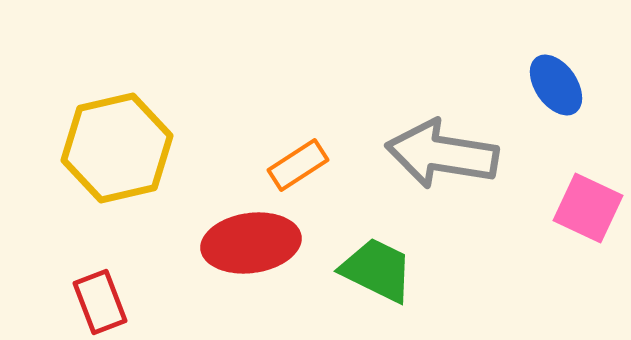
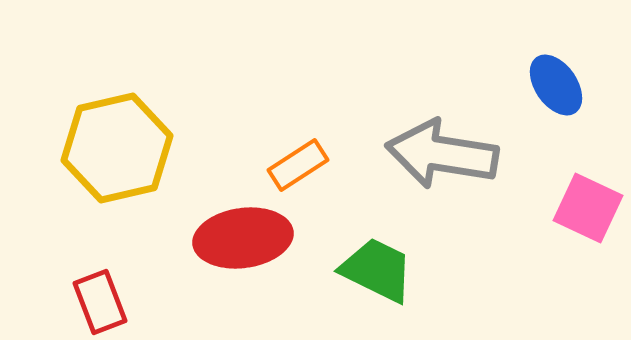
red ellipse: moved 8 px left, 5 px up
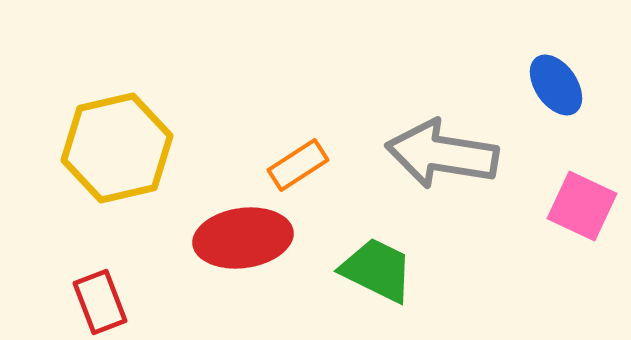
pink square: moved 6 px left, 2 px up
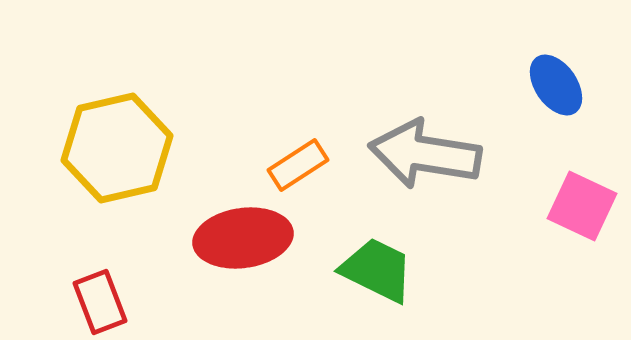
gray arrow: moved 17 px left
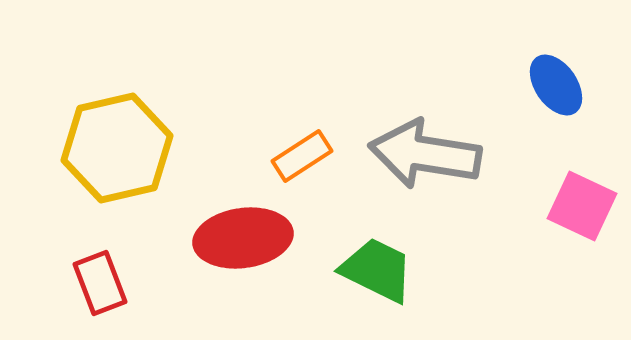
orange rectangle: moved 4 px right, 9 px up
red rectangle: moved 19 px up
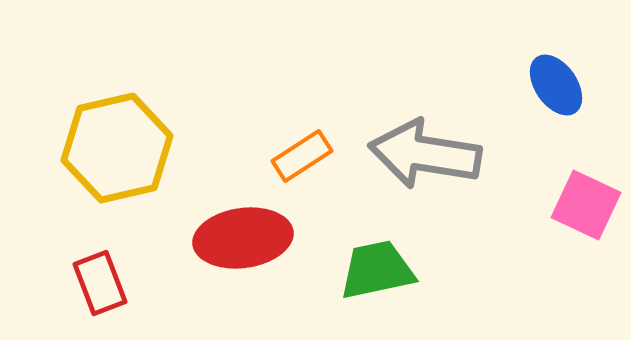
pink square: moved 4 px right, 1 px up
green trapezoid: rotated 38 degrees counterclockwise
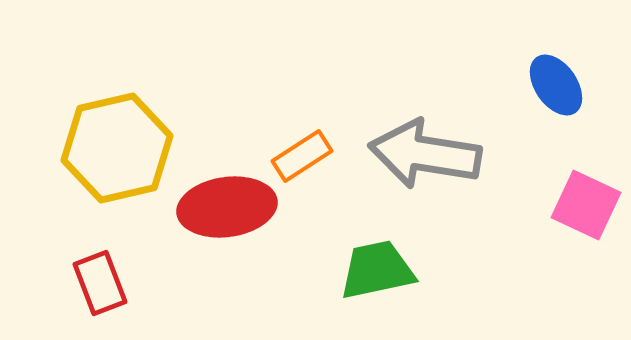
red ellipse: moved 16 px left, 31 px up
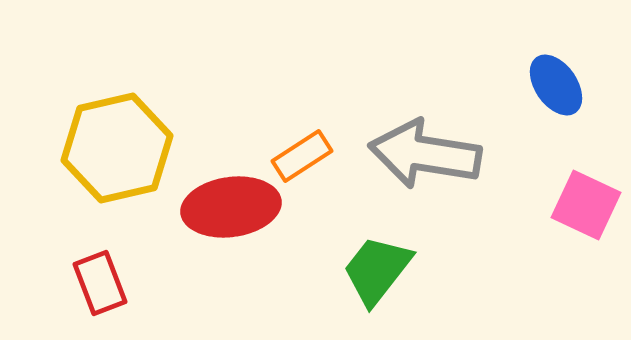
red ellipse: moved 4 px right
green trapezoid: rotated 40 degrees counterclockwise
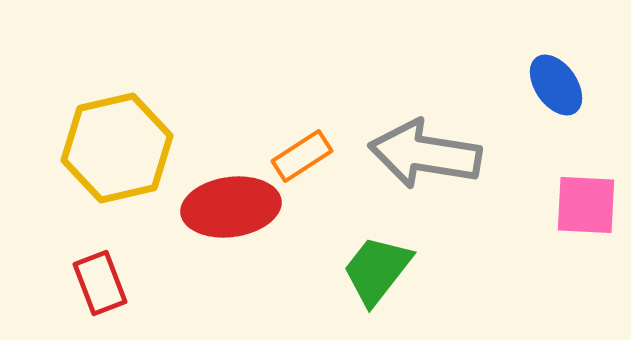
pink square: rotated 22 degrees counterclockwise
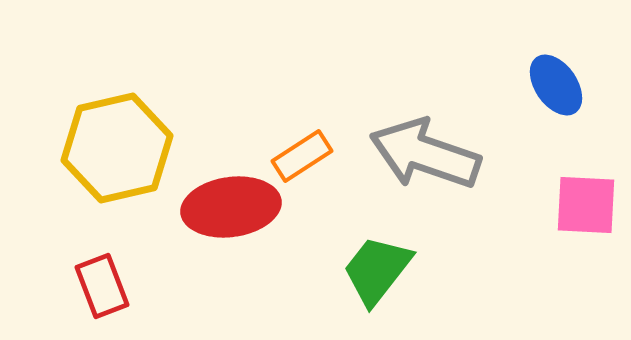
gray arrow: rotated 10 degrees clockwise
red rectangle: moved 2 px right, 3 px down
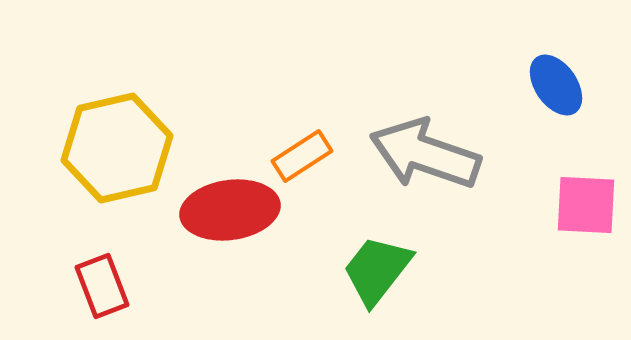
red ellipse: moved 1 px left, 3 px down
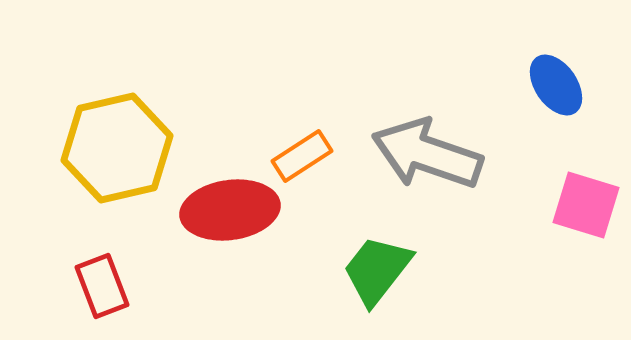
gray arrow: moved 2 px right
pink square: rotated 14 degrees clockwise
